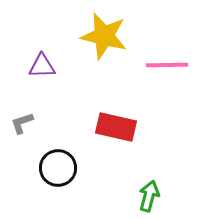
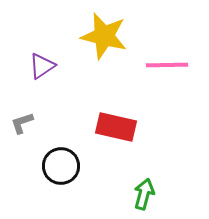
purple triangle: rotated 32 degrees counterclockwise
black circle: moved 3 px right, 2 px up
green arrow: moved 5 px left, 2 px up
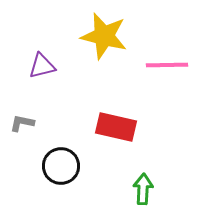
purple triangle: rotated 20 degrees clockwise
gray L-shape: rotated 30 degrees clockwise
green arrow: moved 1 px left, 5 px up; rotated 12 degrees counterclockwise
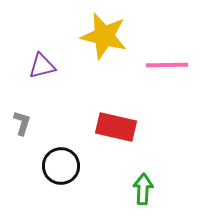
gray L-shape: rotated 95 degrees clockwise
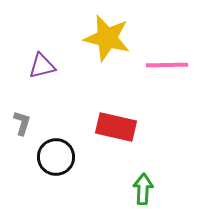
yellow star: moved 3 px right, 2 px down
black circle: moved 5 px left, 9 px up
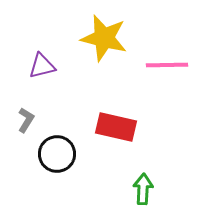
yellow star: moved 3 px left
gray L-shape: moved 4 px right, 3 px up; rotated 15 degrees clockwise
black circle: moved 1 px right, 3 px up
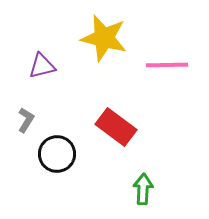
red rectangle: rotated 24 degrees clockwise
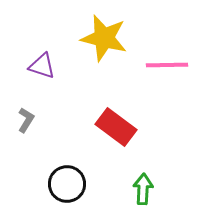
purple triangle: rotated 32 degrees clockwise
black circle: moved 10 px right, 30 px down
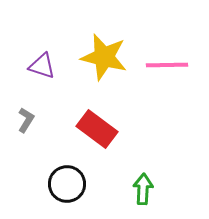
yellow star: moved 19 px down
red rectangle: moved 19 px left, 2 px down
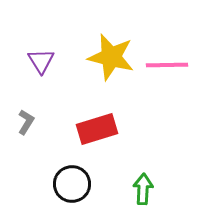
yellow star: moved 7 px right
purple triangle: moved 1 px left, 5 px up; rotated 40 degrees clockwise
gray L-shape: moved 2 px down
red rectangle: rotated 54 degrees counterclockwise
black circle: moved 5 px right
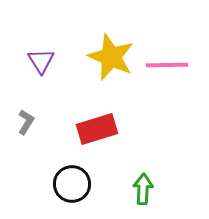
yellow star: rotated 9 degrees clockwise
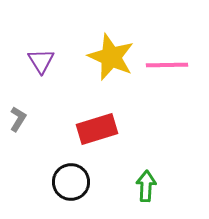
gray L-shape: moved 8 px left, 3 px up
black circle: moved 1 px left, 2 px up
green arrow: moved 3 px right, 3 px up
